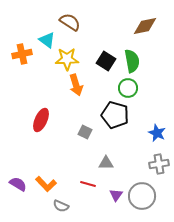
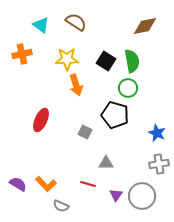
brown semicircle: moved 6 px right
cyan triangle: moved 6 px left, 15 px up
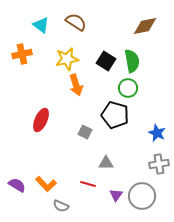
yellow star: rotated 10 degrees counterclockwise
purple semicircle: moved 1 px left, 1 px down
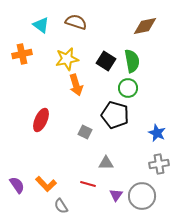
brown semicircle: rotated 15 degrees counterclockwise
purple semicircle: rotated 24 degrees clockwise
gray semicircle: rotated 35 degrees clockwise
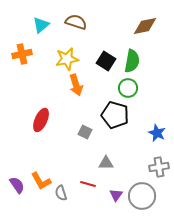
cyan triangle: rotated 42 degrees clockwise
green semicircle: rotated 20 degrees clockwise
gray cross: moved 3 px down
orange L-shape: moved 5 px left, 3 px up; rotated 15 degrees clockwise
gray semicircle: moved 13 px up; rotated 14 degrees clockwise
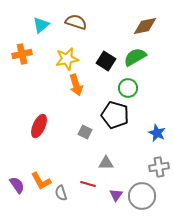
green semicircle: moved 3 px right, 4 px up; rotated 130 degrees counterclockwise
red ellipse: moved 2 px left, 6 px down
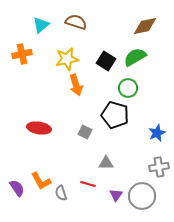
red ellipse: moved 2 px down; rotated 75 degrees clockwise
blue star: rotated 24 degrees clockwise
purple semicircle: moved 3 px down
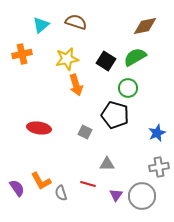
gray triangle: moved 1 px right, 1 px down
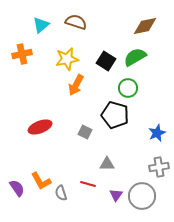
orange arrow: rotated 45 degrees clockwise
red ellipse: moved 1 px right, 1 px up; rotated 30 degrees counterclockwise
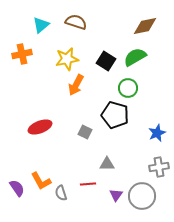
red line: rotated 21 degrees counterclockwise
